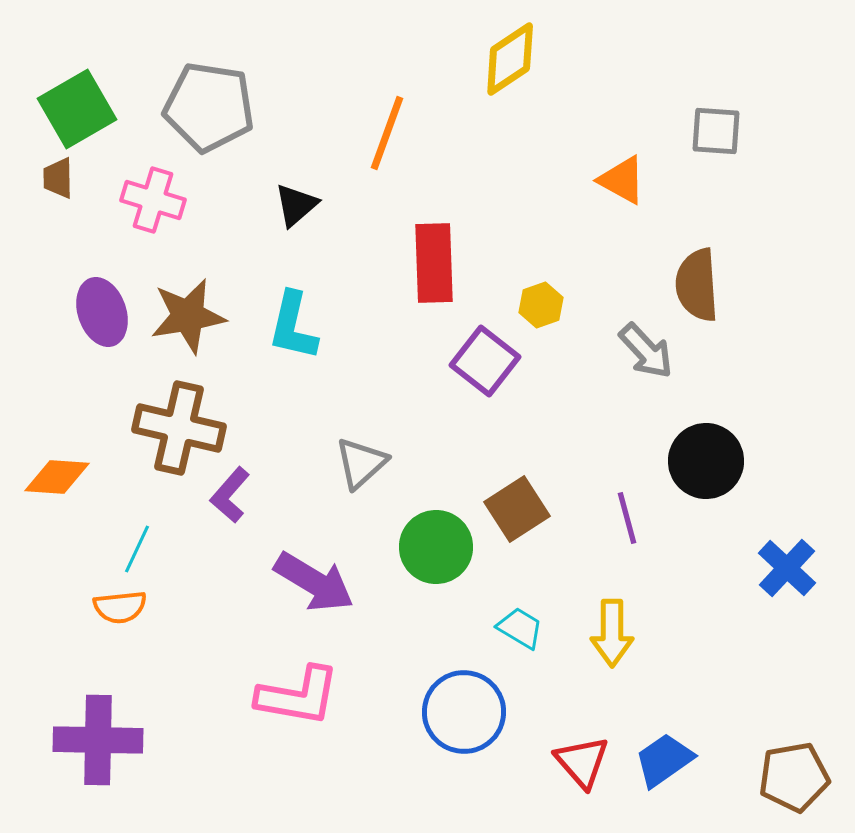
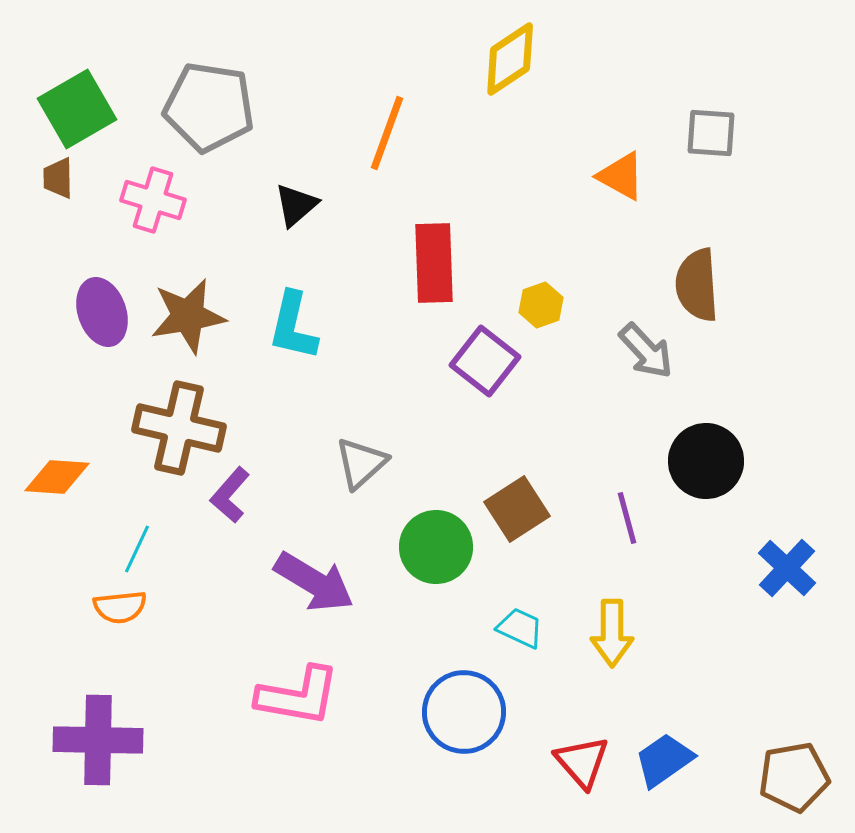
gray square: moved 5 px left, 2 px down
orange triangle: moved 1 px left, 4 px up
cyan trapezoid: rotated 6 degrees counterclockwise
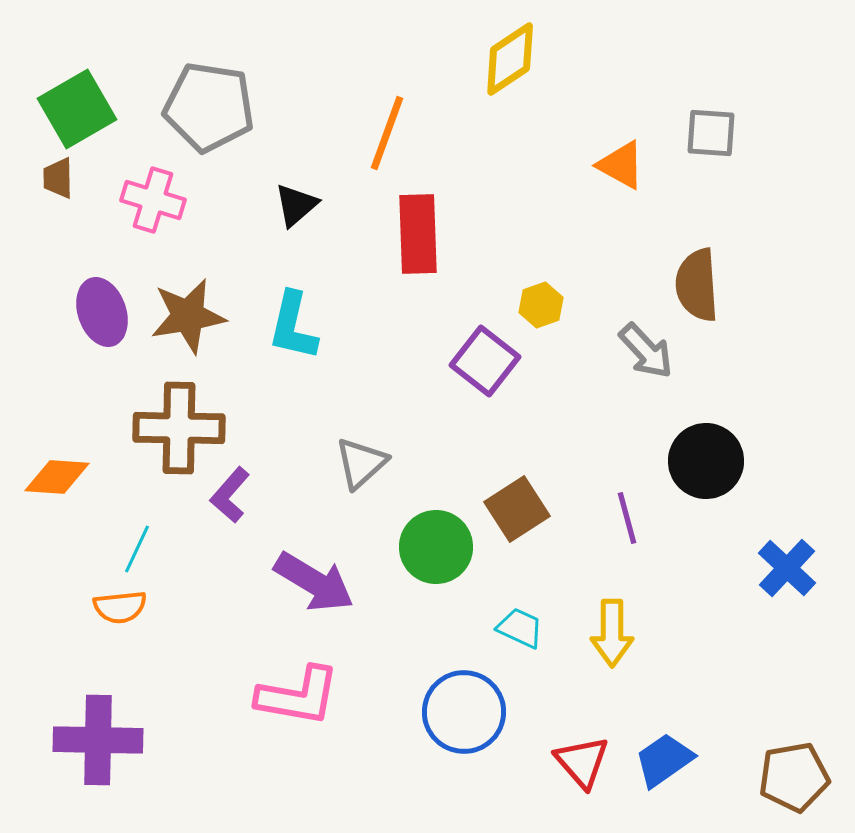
orange triangle: moved 11 px up
red rectangle: moved 16 px left, 29 px up
brown cross: rotated 12 degrees counterclockwise
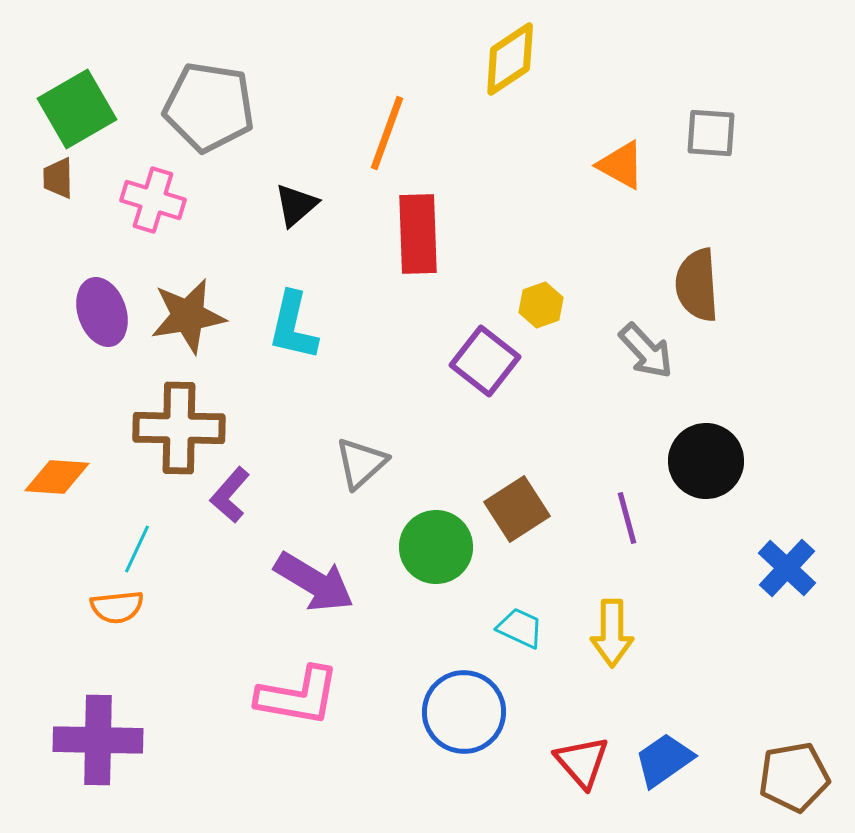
orange semicircle: moved 3 px left
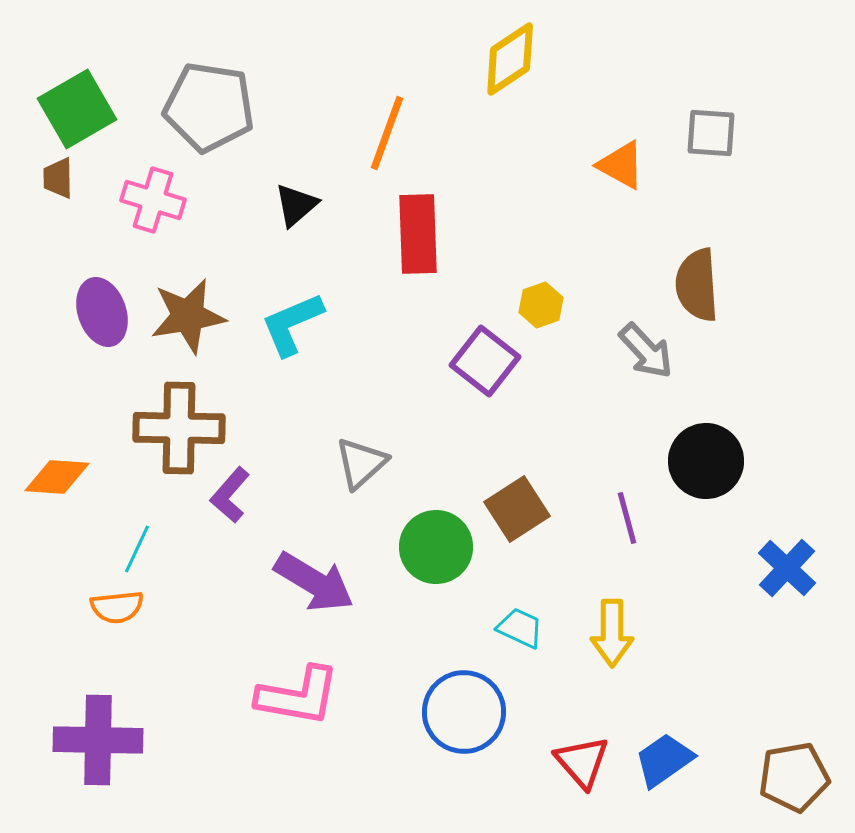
cyan L-shape: moved 1 px left, 2 px up; rotated 54 degrees clockwise
